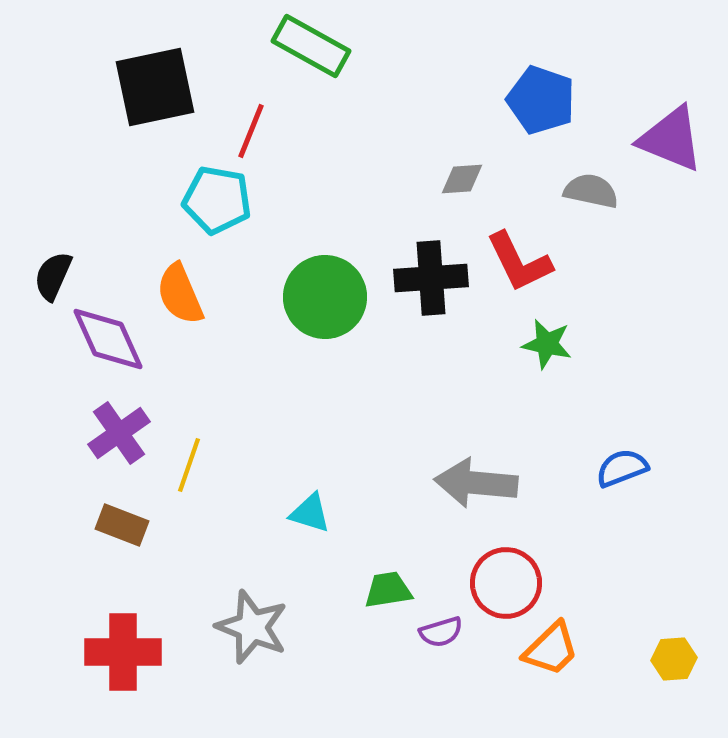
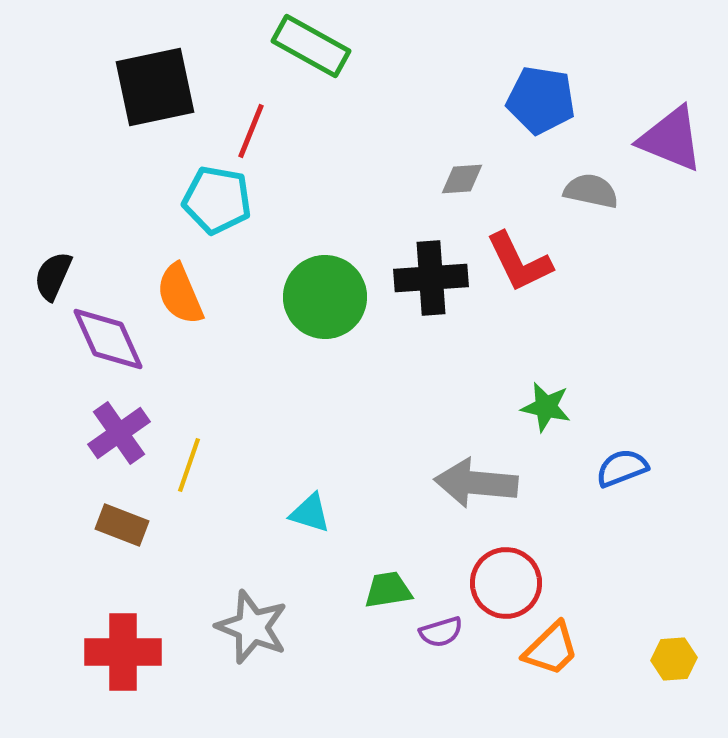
blue pentagon: rotated 10 degrees counterclockwise
green star: moved 1 px left, 63 px down
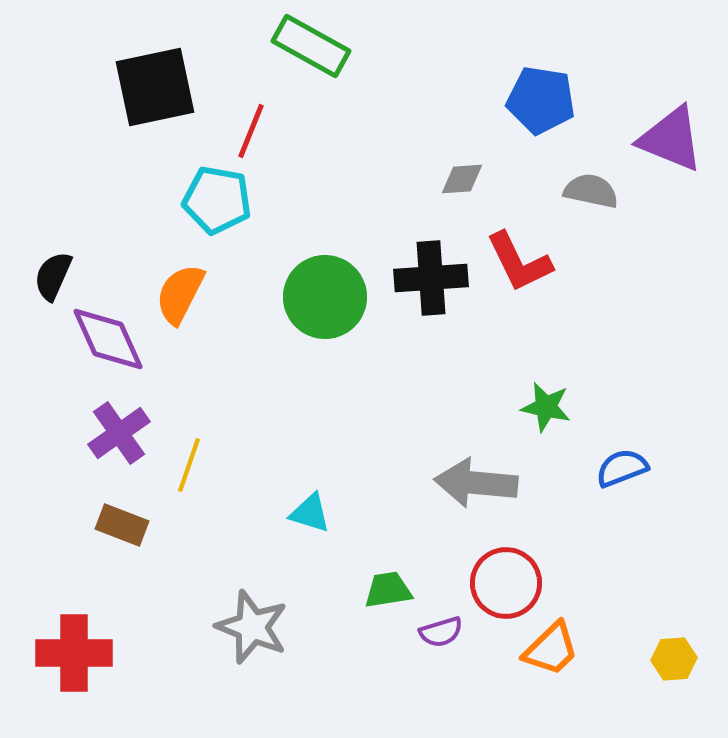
orange semicircle: rotated 50 degrees clockwise
red cross: moved 49 px left, 1 px down
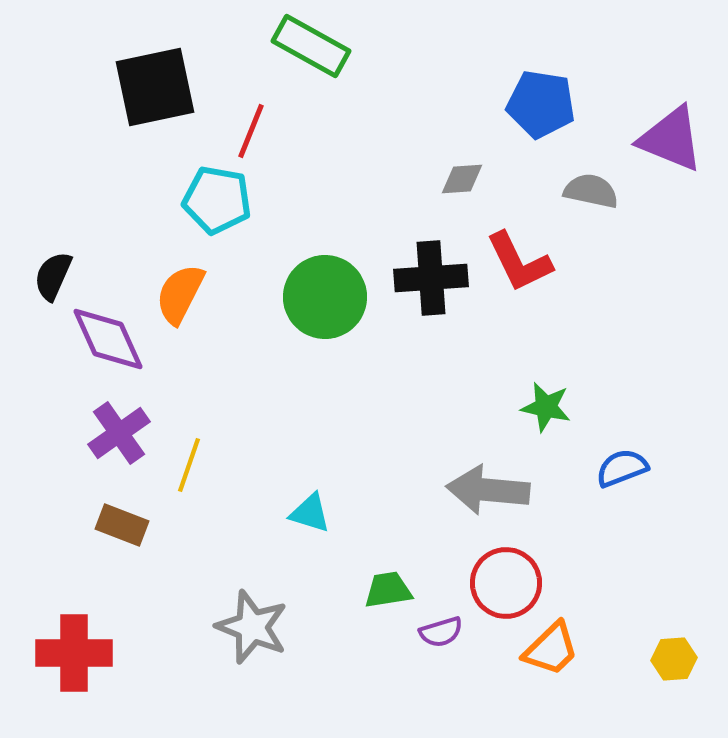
blue pentagon: moved 4 px down
gray arrow: moved 12 px right, 7 px down
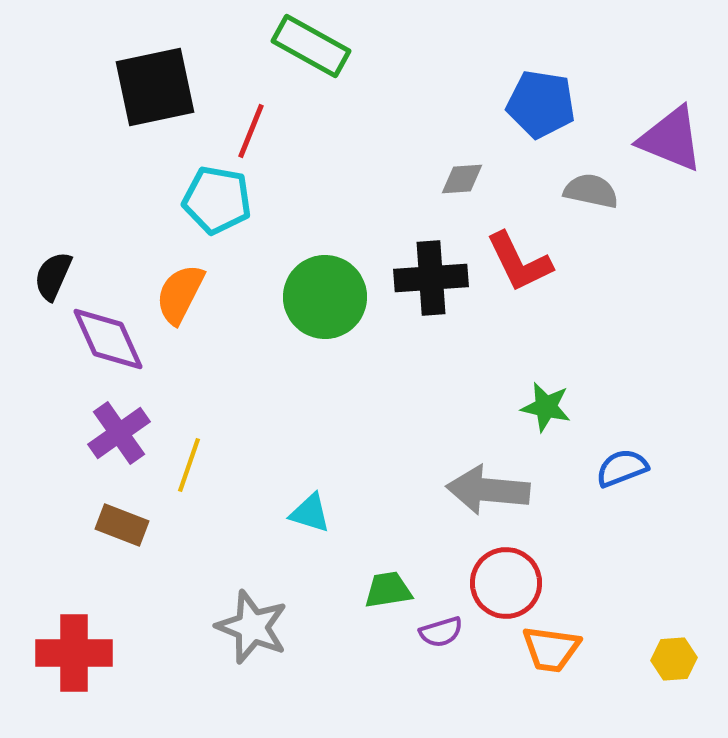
orange trapezoid: rotated 52 degrees clockwise
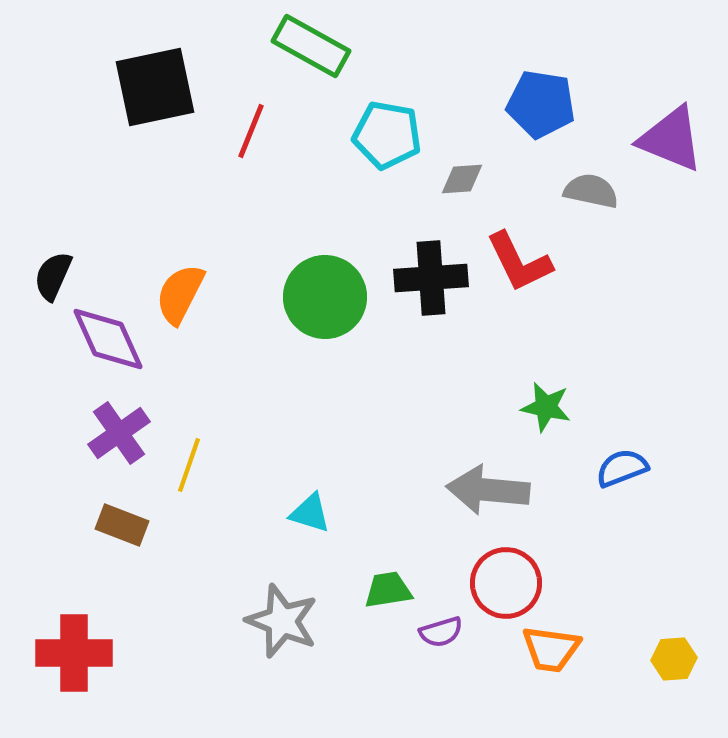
cyan pentagon: moved 170 px right, 65 px up
gray star: moved 30 px right, 6 px up
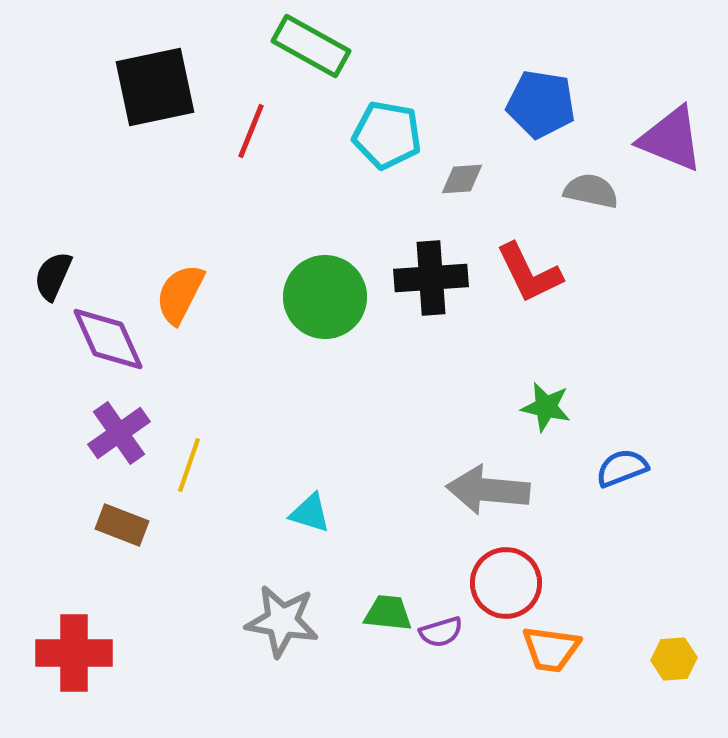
red L-shape: moved 10 px right, 11 px down
green trapezoid: moved 23 px down; rotated 15 degrees clockwise
gray star: rotated 12 degrees counterclockwise
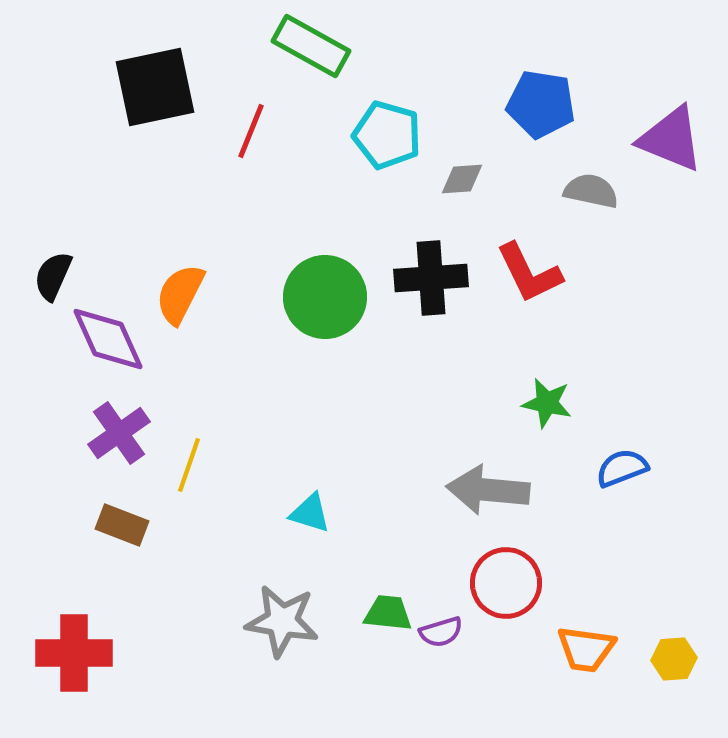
cyan pentagon: rotated 6 degrees clockwise
green star: moved 1 px right, 4 px up
orange trapezoid: moved 35 px right
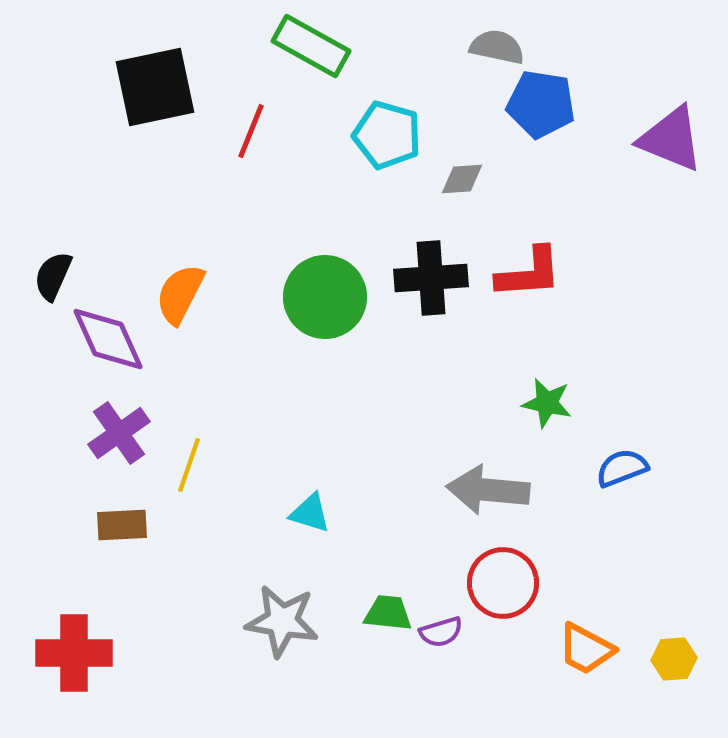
gray semicircle: moved 94 px left, 144 px up
red L-shape: rotated 68 degrees counterclockwise
brown rectangle: rotated 24 degrees counterclockwise
red circle: moved 3 px left
orange trapezoid: rotated 20 degrees clockwise
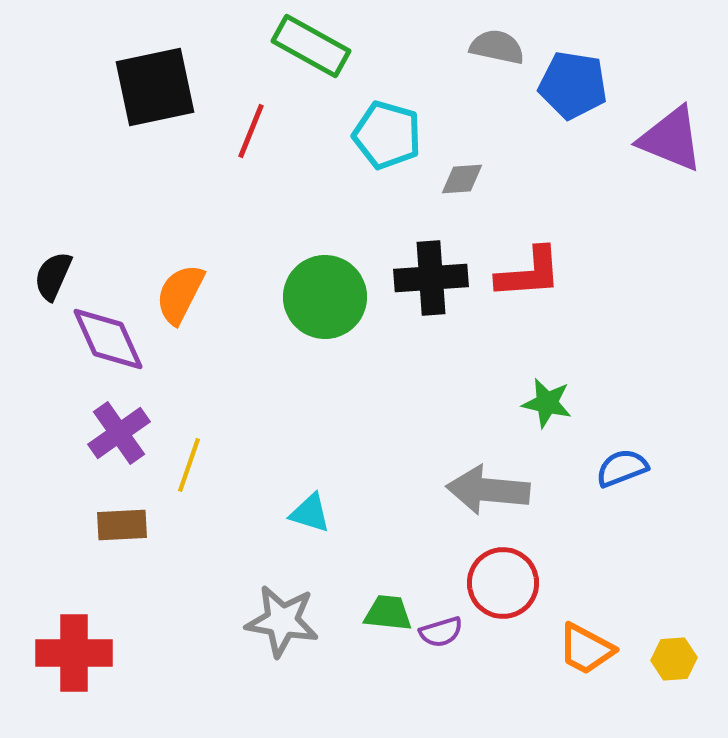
blue pentagon: moved 32 px right, 19 px up
